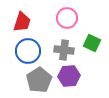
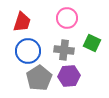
gray pentagon: moved 2 px up
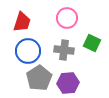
purple hexagon: moved 1 px left, 7 px down
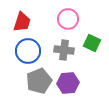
pink circle: moved 1 px right, 1 px down
gray pentagon: moved 3 px down; rotated 10 degrees clockwise
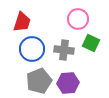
pink circle: moved 10 px right
green square: moved 1 px left
blue circle: moved 4 px right, 2 px up
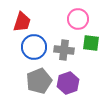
green square: rotated 18 degrees counterclockwise
blue circle: moved 2 px right, 2 px up
purple hexagon: rotated 15 degrees counterclockwise
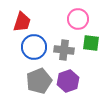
purple hexagon: moved 2 px up
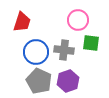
pink circle: moved 1 px down
blue circle: moved 2 px right, 5 px down
gray pentagon: rotated 25 degrees counterclockwise
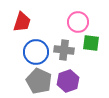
pink circle: moved 2 px down
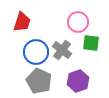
gray cross: moved 2 px left; rotated 30 degrees clockwise
purple hexagon: moved 10 px right
